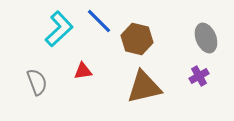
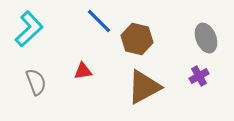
cyan L-shape: moved 30 px left
gray semicircle: moved 1 px left
brown triangle: rotated 15 degrees counterclockwise
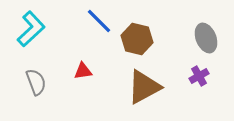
cyan L-shape: moved 2 px right
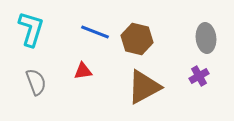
blue line: moved 4 px left, 11 px down; rotated 24 degrees counterclockwise
cyan L-shape: rotated 30 degrees counterclockwise
gray ellipse: rotated 16 degrees clockwise
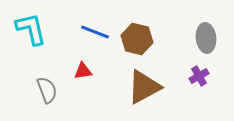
cyan L-shape: rotated 30 degrees counterclockwise
gray semicircle: moved 11 px right, 8 px down
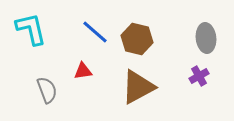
blue line: rotated 20 degrees clockwise
brown triangle: moved 6 px left
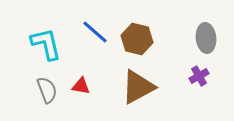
cyan L-shape: moved 15 px right, 15 px down
red triangle: moved 2 px left, 15 px down; rotated 18 degrees clockwise
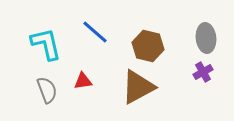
brown hexagon: moved 11 px right, 7 px down
purple cross: moved 4 px right, 4 px up
red triangle: moved 2 px right, 5 px up; rotated 18 degrees counterclockwise
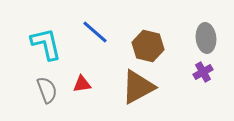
red triangle: moved 1 px left, 3 px down
